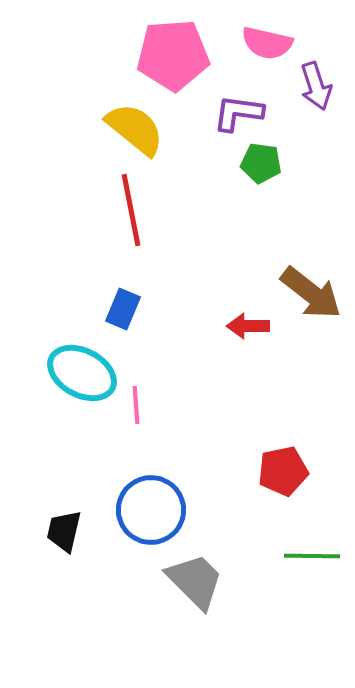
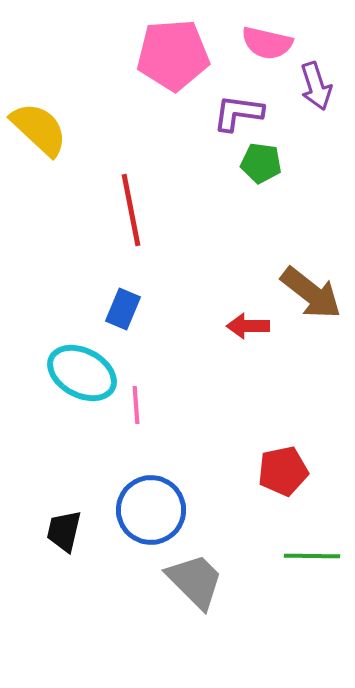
yellow semicircle: moved 96 px left; rotated 4 degrees clockwise
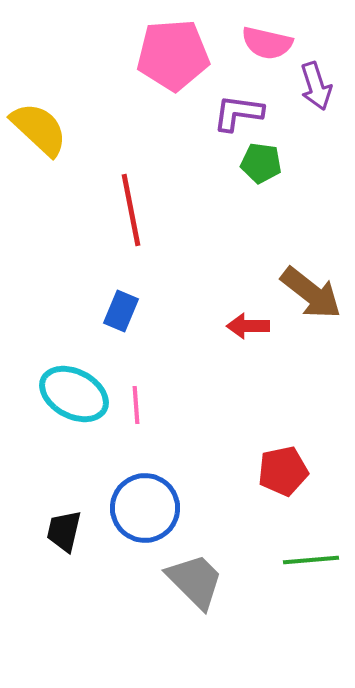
blue rectangle: moved 2 px left, 2 px down
cyan ellipse: moved 8 px left, 21 px down
blue circle: moved 6 px left, 2 px up
green line: moved 1 px left, 4 px down; rotated 6 degrees counterclockwise
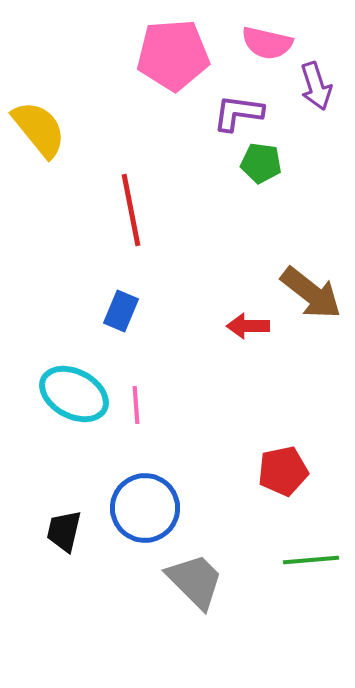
yellow semicircle: rotated 8 degrees clockwise
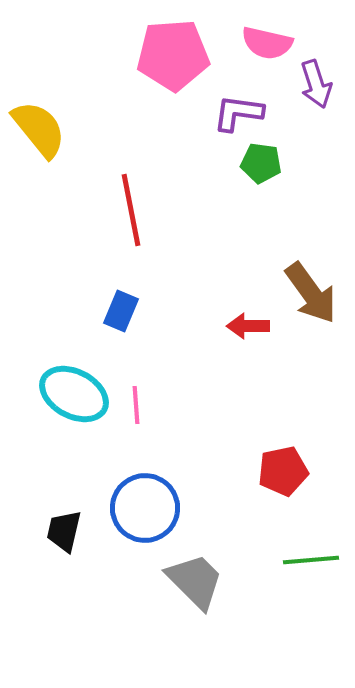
purple arrow: moved 2 px up
brown arrow: rotated 16 degrees clockwise
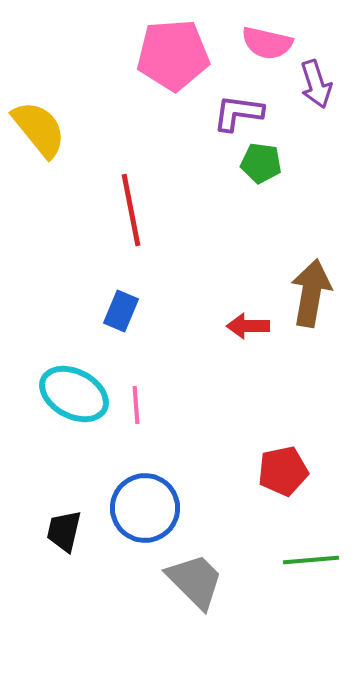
brown arrow: rotated 134 degrees counterclockwise
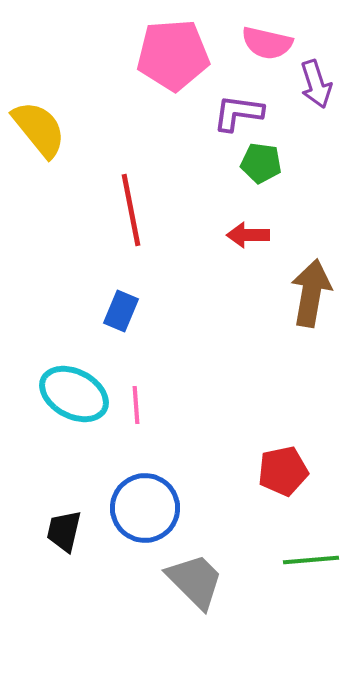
red arrow: moved 91 px up
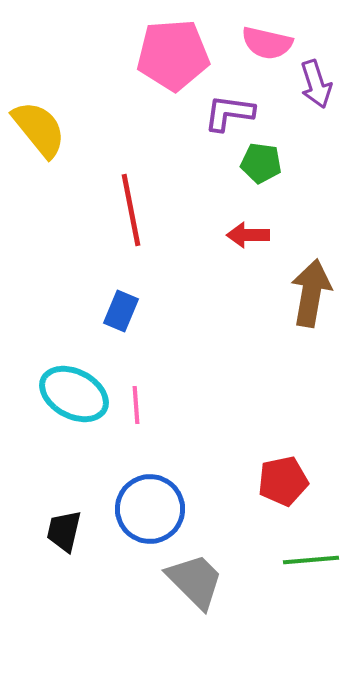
purple L-shape: moved 9 px left
red pentagon: moved 10 px down
blue circle: moved 5 px right, 1 px down
